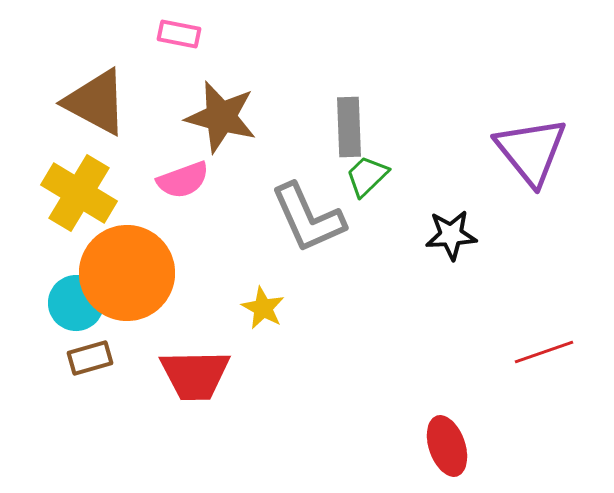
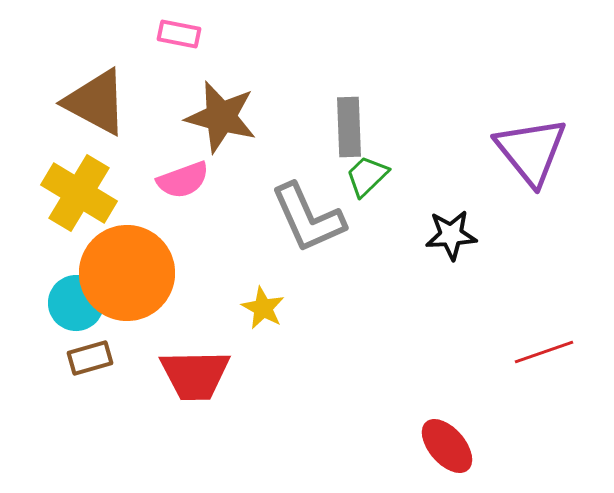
red ellipse: rotated 22 degrees counterclockwise
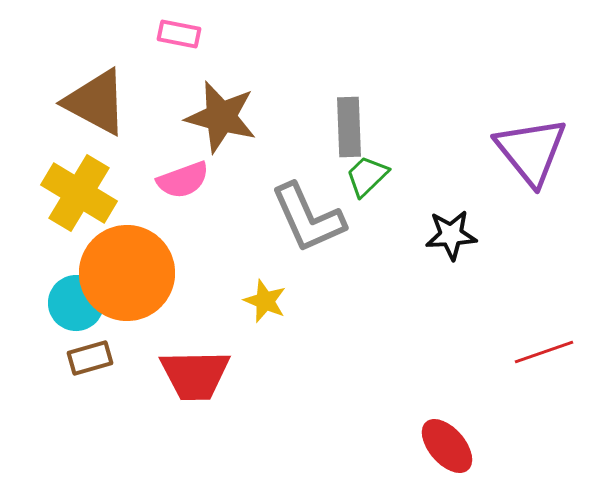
yellow star: moved 2 px right, 7 px up; rotated 6 degrees counterclockwise
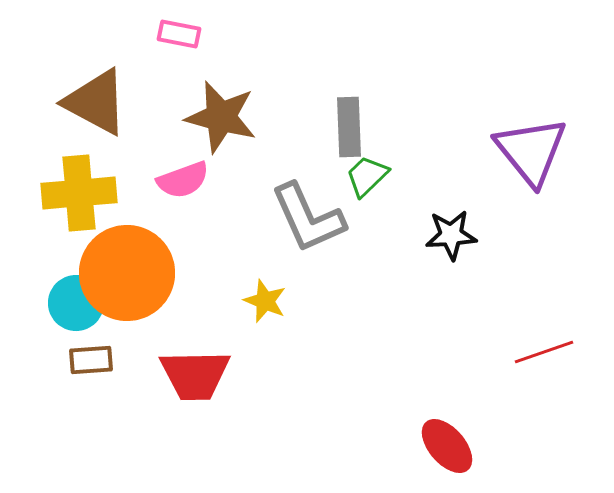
yellow cross: rotated 36 degrees counterclockwise
brown rectangle: moved 1 px right, 2 px down; rotated 12 degrees clockwise
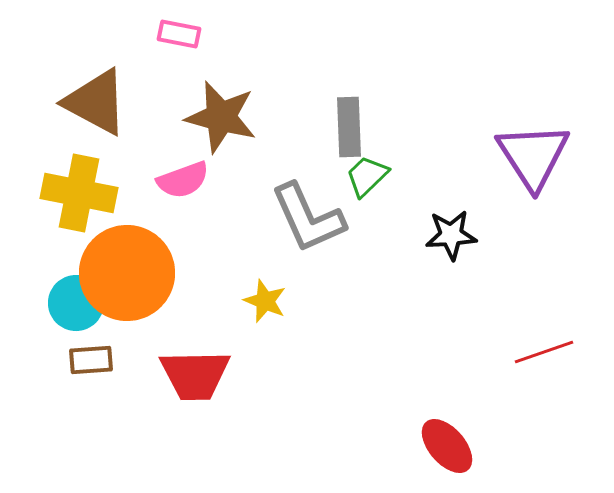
purple triangle: moved 2 px right, 5 px down; rotated 6 degrees clockwise
yellow cross: rotated 16 degrees clockwise
